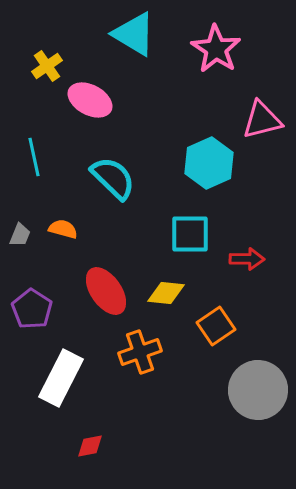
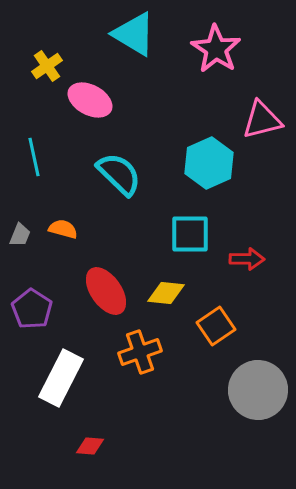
cyan semicircle: moved 6 px right, 4 px up
red diamond: rotated 16 degrees clockwise
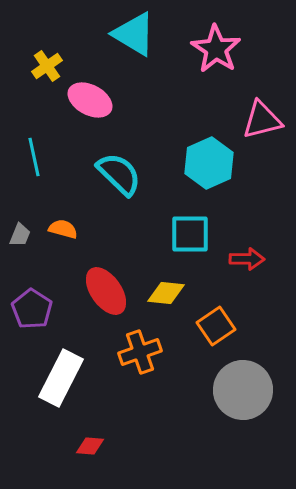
gray circle: moved 15 px left
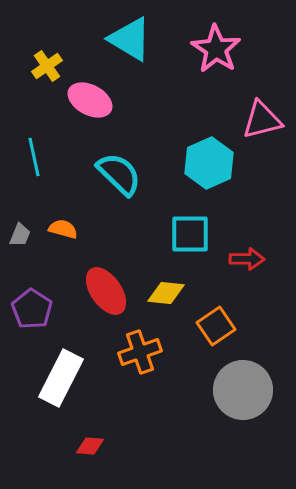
cyan triangle: moved 4 px left, 5 px down
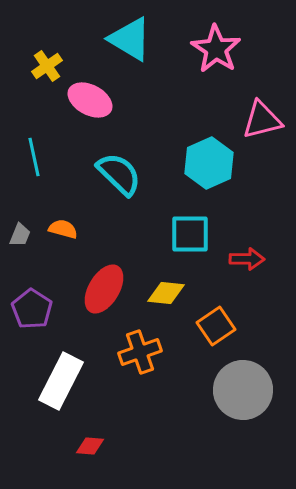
red ellipse: moved 2 px left, 2 px up; rotated 66 degrees clockwise
white rectangle: moved 3 px down
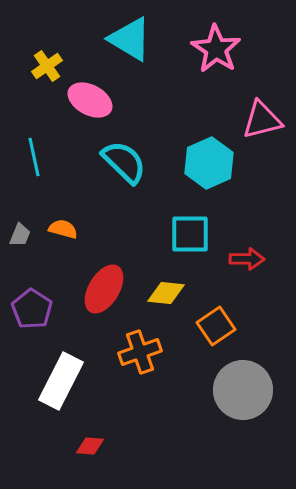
cyan semicircle: moved 5 px right, 12 px up
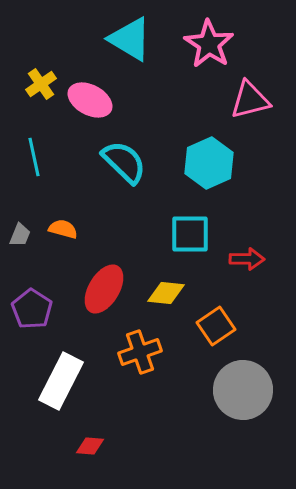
pink star: moved 7 px left, 5 px up
yellow cross: moved 6 px left, 18 px down
pink triangle: moved 12 px left, 20 px up
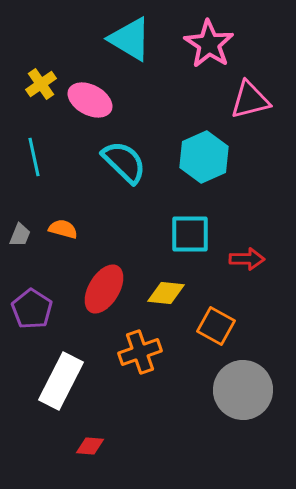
cyan hexagon: moved 5 px left, 6 px up
orange square: rotated 27 degrees counterclockwise
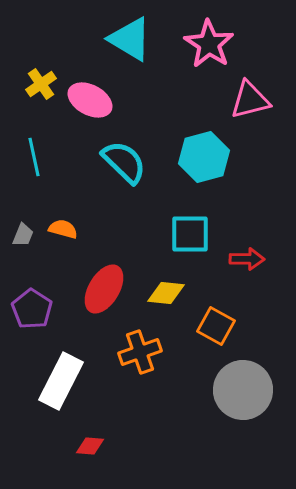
cyan hexagon: rotated 9 degrees clockwise
gray trapezoid: moved 3 px right
